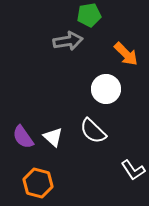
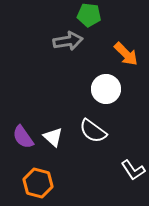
green pentagon: rotated 15 degrees clockwise
white semicircle: rotated 8 degrees counterclockwise
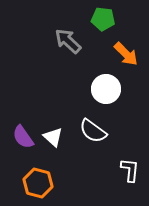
green pentagon: moved 14 px right, 4 px down
gray arrow: rotated 128 degrees counterclockwise
white L-shape: moved 3 px left; rotated 140 degrees counterclockwise
